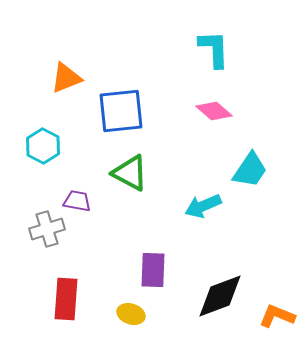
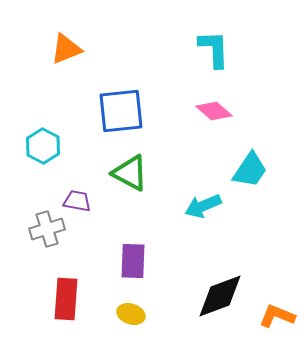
orange triangle: moved 29 px up
purple rectangle: moved 20 px left, 9 px up
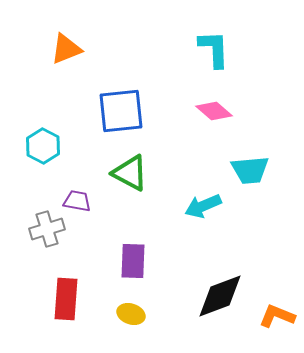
cyan trapezoid: rotated 51 degrees clockwise
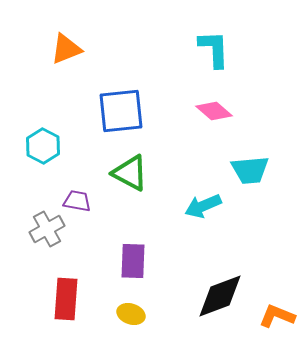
gray cross: rotated 12 degrees counterclockwise
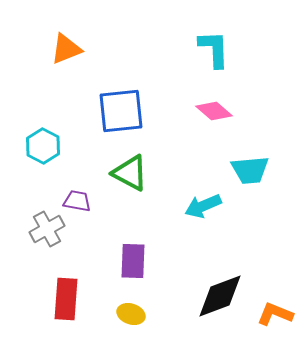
orange L-shape: moved 2 px left, 2 px up
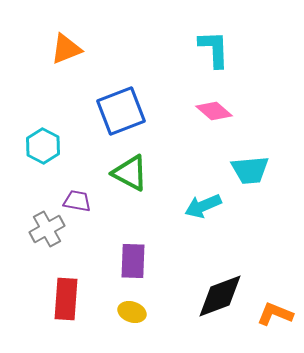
blue square: rotated 15 degrees counterclockwise
yellow ellipse: moved 1 px right, 2 px up
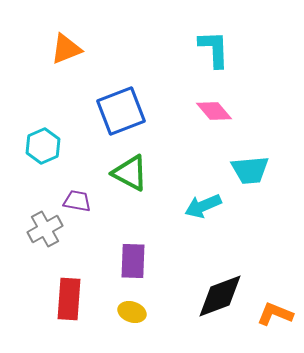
pink diamond: rotated 9 degrees clockwise
cyan hexagon: rotated 8 degrees clockwise
gray cross: moved 2 px left
red rectangle: moved 3 px right
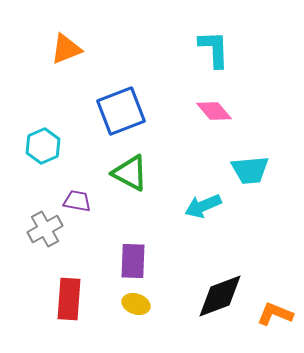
yellow ellipse: moved 4 px right, 8 px up
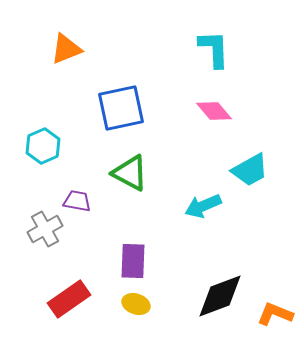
blue square: moved 3 px up; rotated 9 degrees clockwise
cyan trapezoid: rotated 24 degrees counterclockwise
red rectangle: rotated 51 degrees clockwise
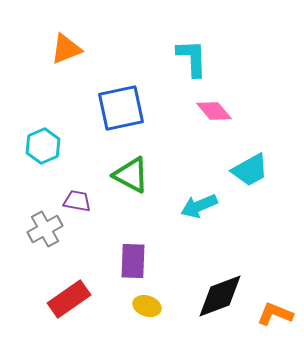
cyan L-shape: moved 22 px left, 9 px down
green triangle: moved 1 px right, 2 px down
cyan arrow: moved 4 px left
yellow ellipse: moved 11 px right, 2 px down
